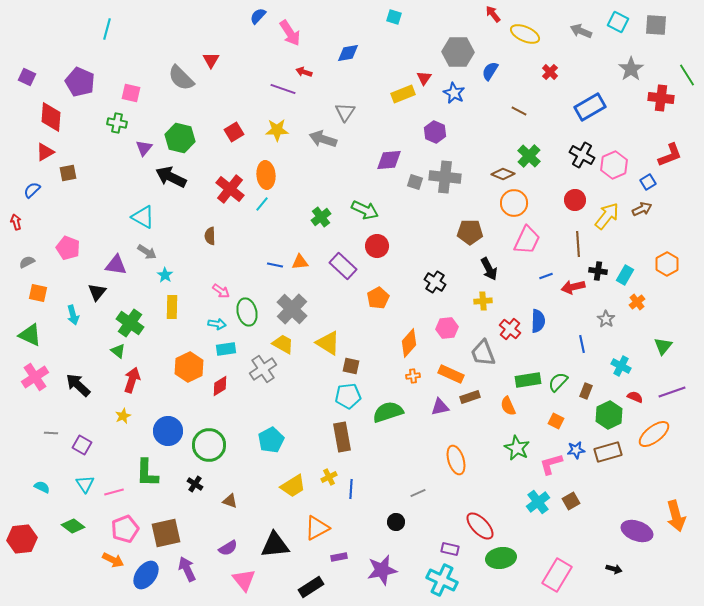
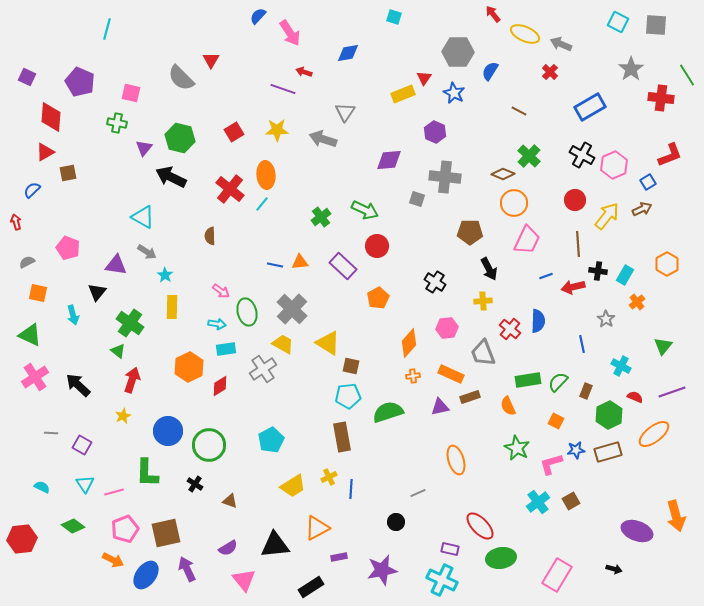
gray arrow at (581, 31): moved 20 px left, 13 px down
gray square at (415, 182): moved 2 px right, 17 px down
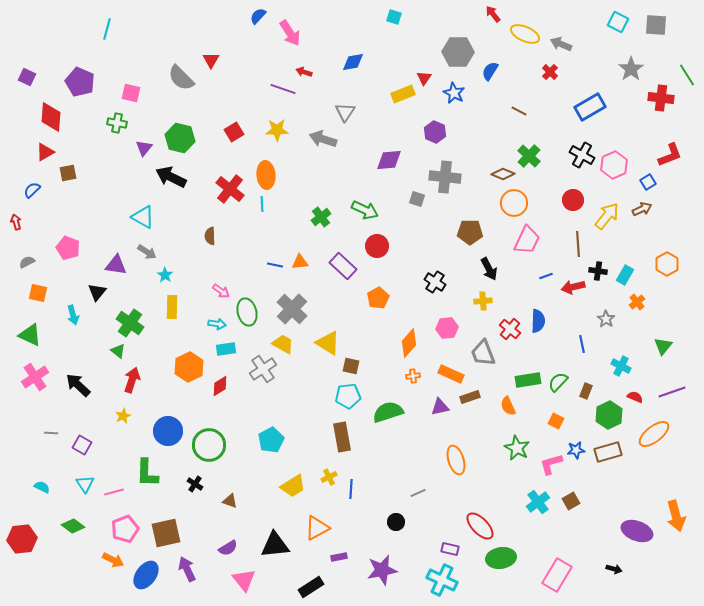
blue diamond at (348, 53): moved 5 px right, 9 px down
red circle at (575, 200): moved 2 px left
cyan line at (262, 204): rotated 42 degrees counterclockwise
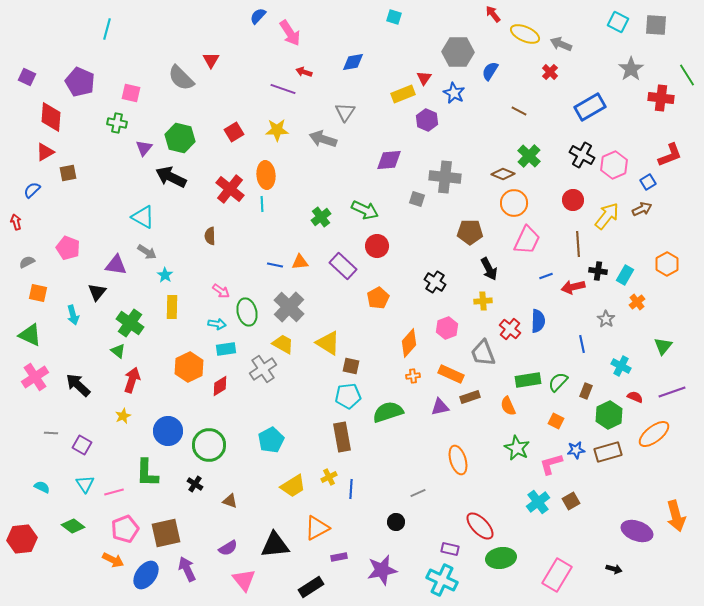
purple hexagon at (435, 132): moved 8 px left, 12 px up
gray cross at (292, 309): moved 3 px left, 2 px up
pink hexagon at (447, 328): rotated 15 degrees counterclockwise
orange ellipse at (456, 460): moved 2 px right
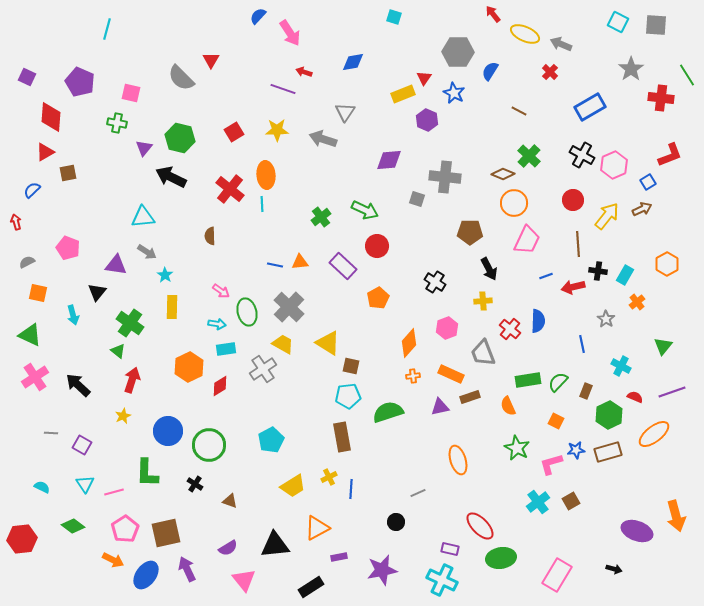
cyan triangle at (143, 217): rotated 35 degrees counterclockwise
pink pentagon at (125, 529): rotated 12 degrees counterclockwise
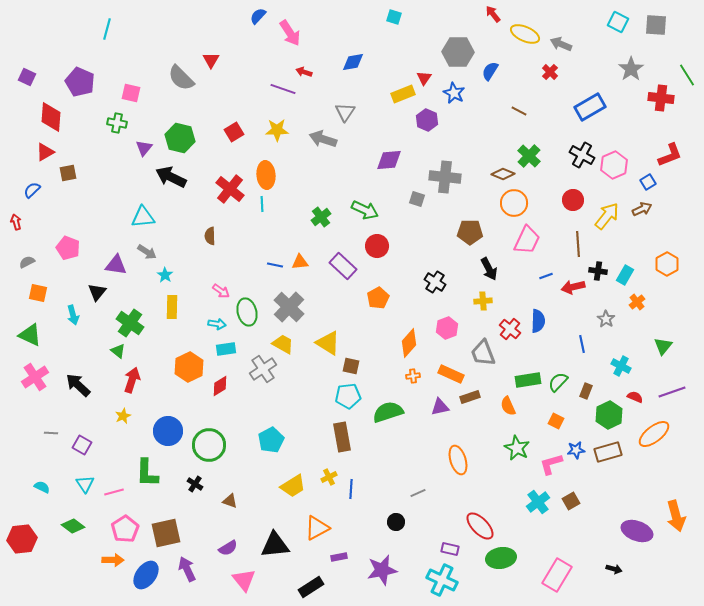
orange arrow at (113, 560): rotated 25 degrees counterclockwise
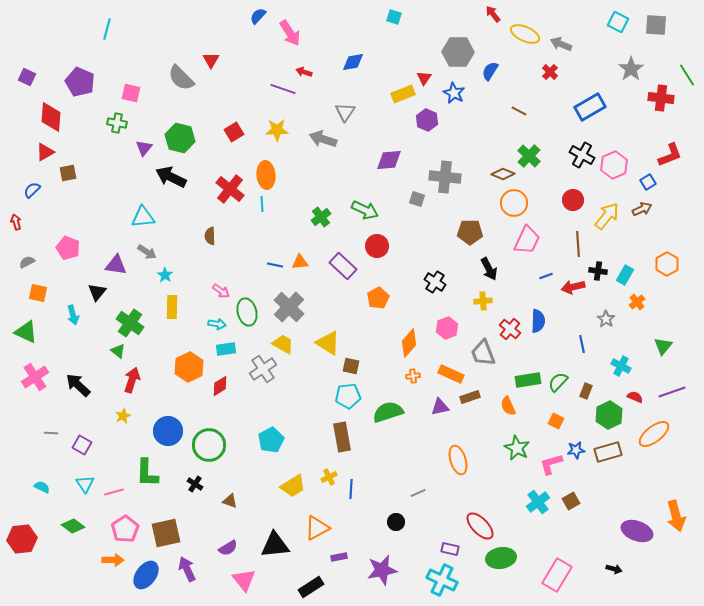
green triangle at (30, 335): moved 4 px left, 3 px up
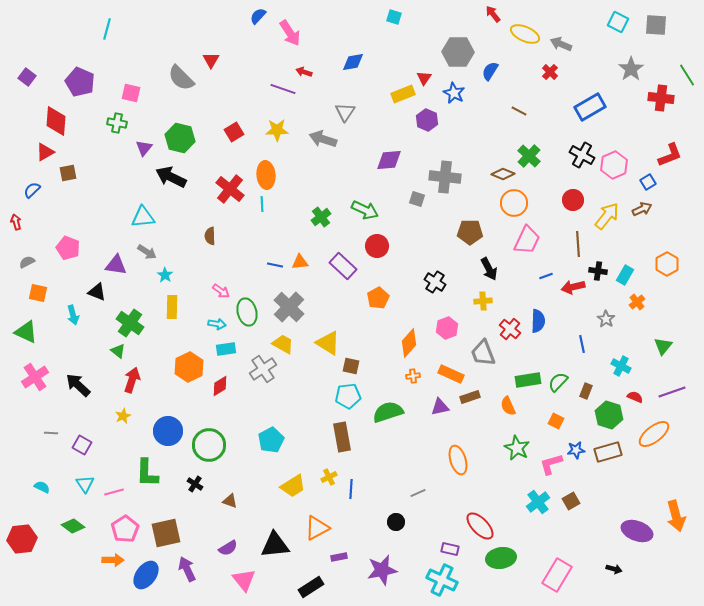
purple square at (27, 77): rotated 12 degrees clockwise
red diamond at (51, 117): moved 5 px right, 4 px down
black triangle at (97, 292): rotated 48 degrees counterclockwise
green hexagon at (609, 415): rotated 16 degrees counterclockwise
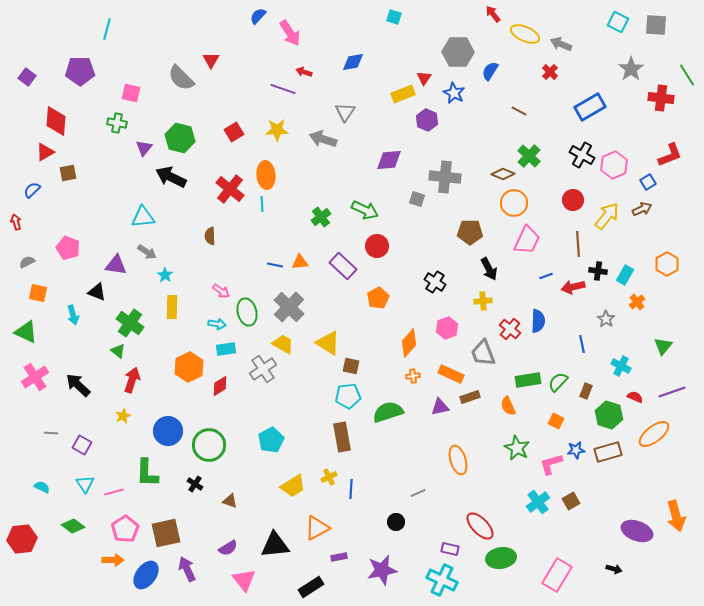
purple pentagon at (80, 82): moved 11 px up; rotated 24 degrees counterclockwise
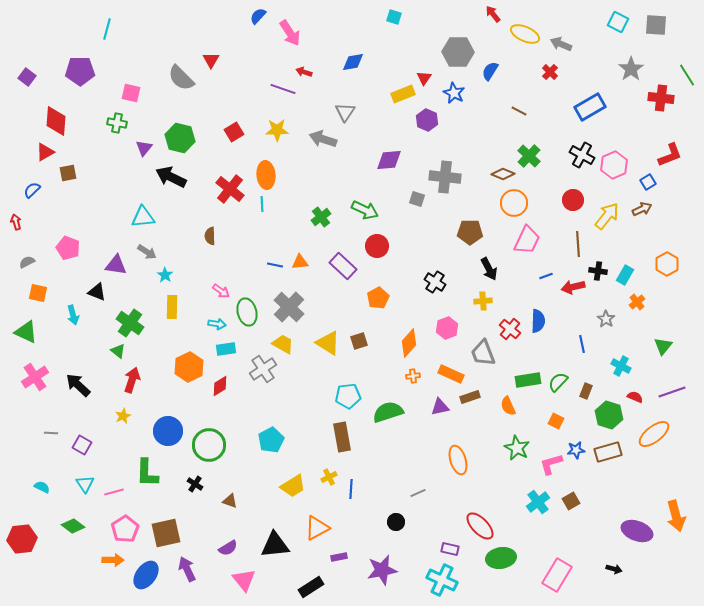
brown square at (351, 366): moved 8 px right, 25 px up; rotated 30 degrees counterclockwise
